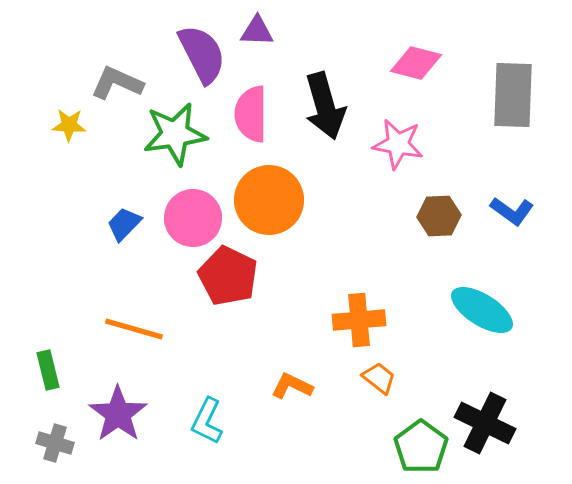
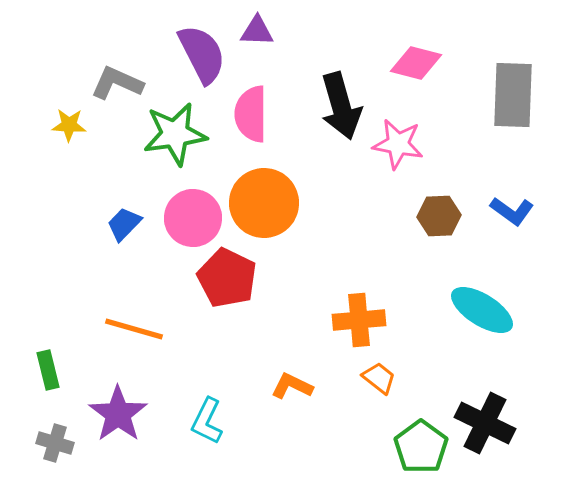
black arrow: moved 16 px right
orange circle: moved 5 px left, 3 px down
red pentagon: moved 1 px left, 2 px down
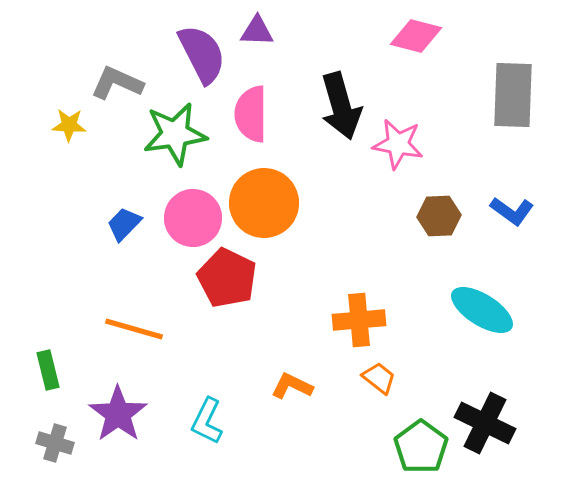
pink diamond: moved 27 px up
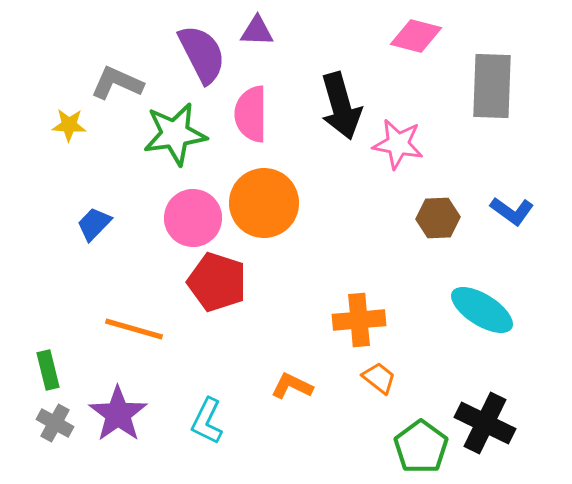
gray rectangle: moved 21 px left, 9 px up
brown hexagon: moved 1 px left, 2 px down
blue trapezoid: moved 30 px left
red pentagon: moved 10 px left, 4 px down; rotated 8 degrees counterclockwise
gray cross: moved 20 px up; rotated 12 degrees clockwise
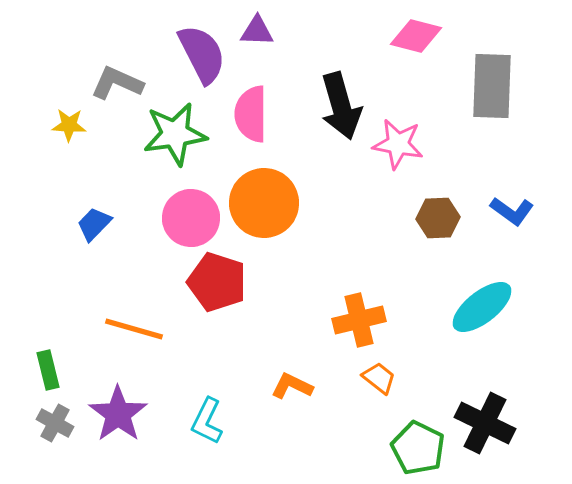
pink circle: moved 2 px left
cyan ellipse: moved 3 px up; rotated 70 degrees counterclockwise
orange cross: rotated 9 degrees counterclockwise
green pentagon: moved 3 px left, 1 px down; rotated 10 degrees counterclockwise
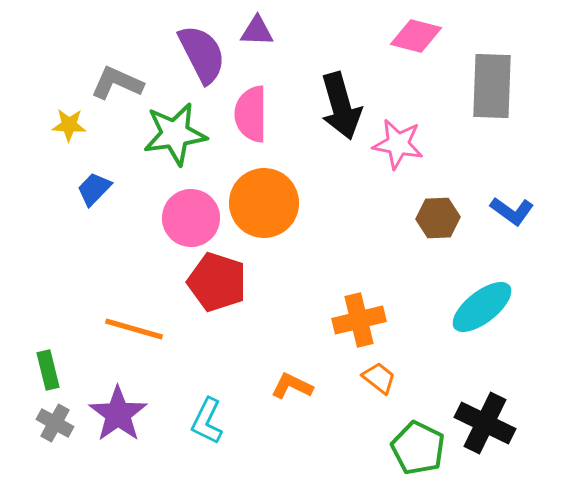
blue trapezoid: moved 35 px up
